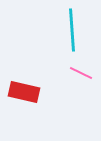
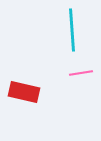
pink line: rotated 35 degrees counterclockwise
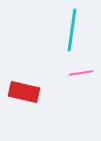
cyan line: rotated 12 degrees clockwise
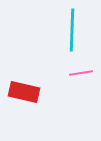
cyan line: rotated 6 degrees counterclockwise
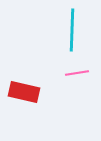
pink line: moved 4 px left
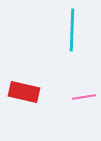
pink line: moved 7 px right, 24 px down
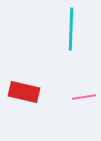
cyan line: moved 1 px left, 1 px up
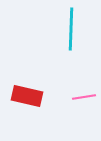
red rectangle: moved 3 px right, 4 px down
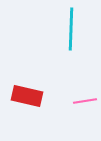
pink line: moved 1 px right, 4 px down
